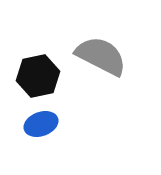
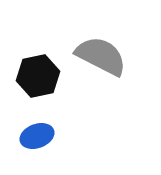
blue ellipse: moved 4 px left, 12 px down
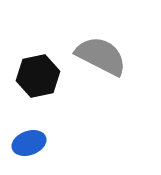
blue ellipse: moved 8 px left, 7 px down
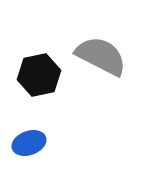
black hexagon: moved 1 px right, 1 px up
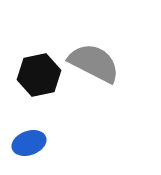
gray semicircle: moved 7 px left, 7 px down
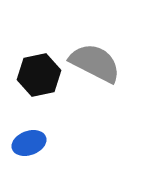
gray semicircle: moved 1 px right
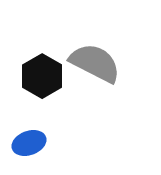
black hexagon: moved 3 px right, 1 px down; rotated 18 degrees counterclockwise
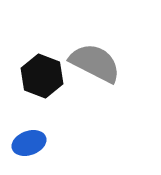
black hexagon: rotated 9 degrees counterclockwise
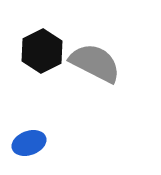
black hexagon: moved 25 px up; rotated 12 degrees clockwise
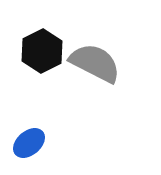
blue ellipse: rotated 20 degrees counterclockwise
